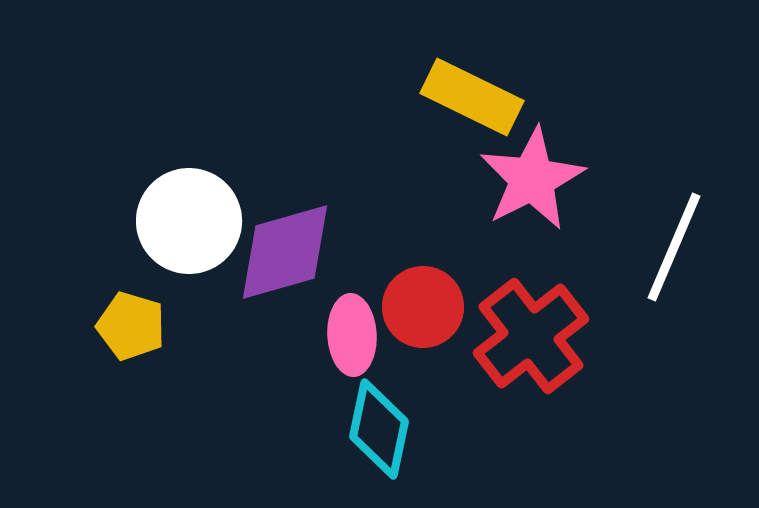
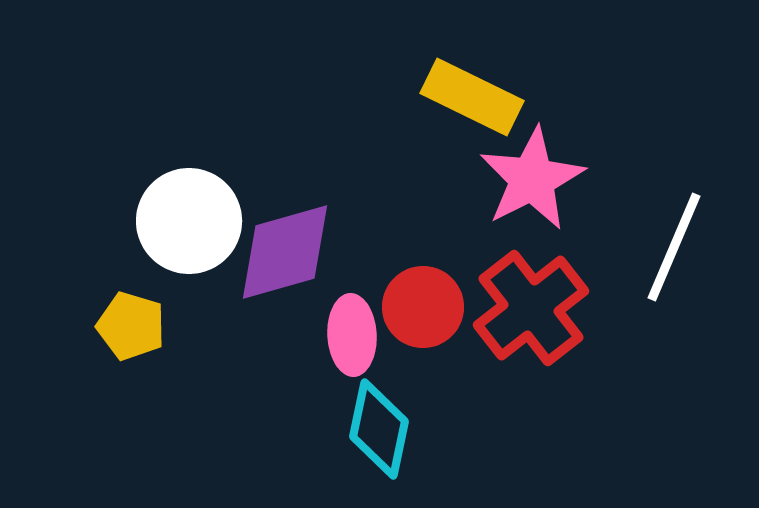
red cross: moved 28 px up
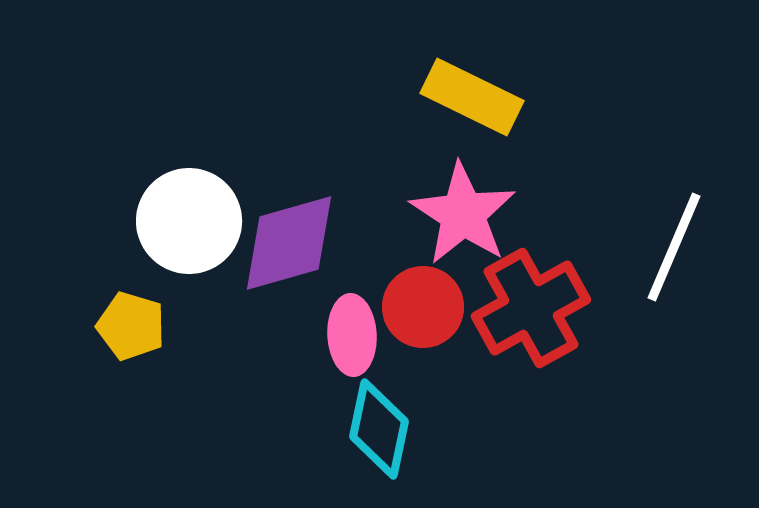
pink star: moved 69 px left, 35 px down; rotated 12 degrees counterclockwise
purple diamond: moved 4 px right, 9 px up
red cross: rotated 9 degrees clockwise
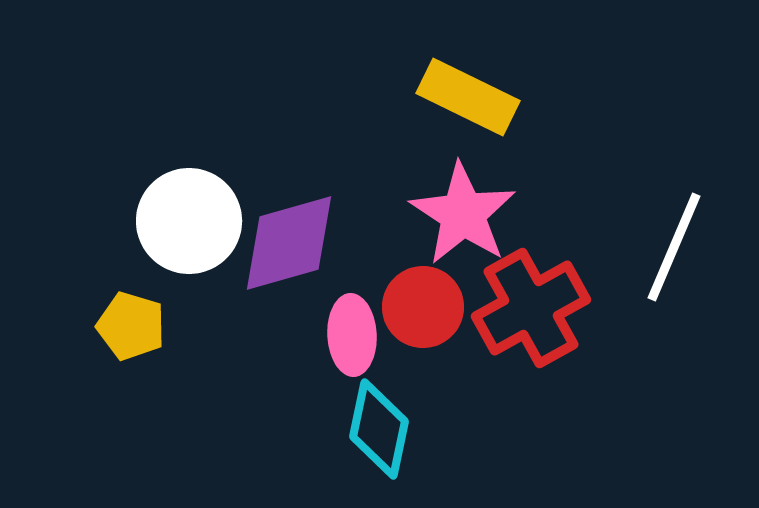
yellow rectangle: moved 4 px left
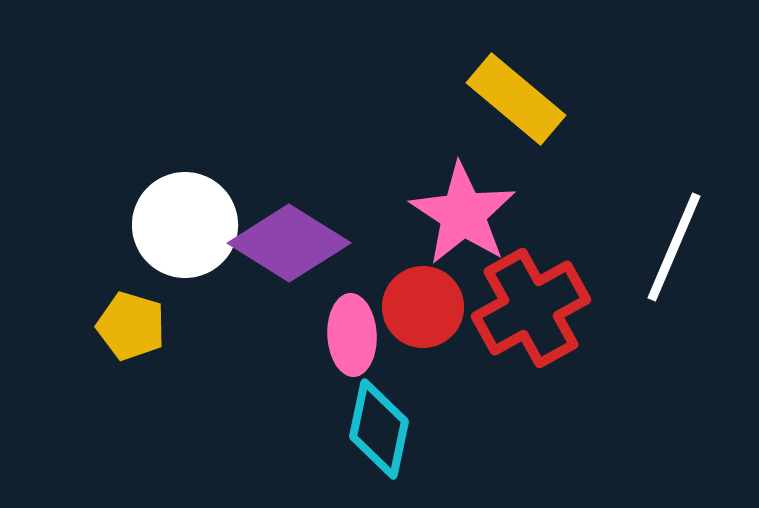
yellow rectangle: moved 48 px right, 2 px down; rotated 14 degrees clockwise
white circle: moved 4 px left, 4 px down
purple diamond: rotated 48 degrees clockwise
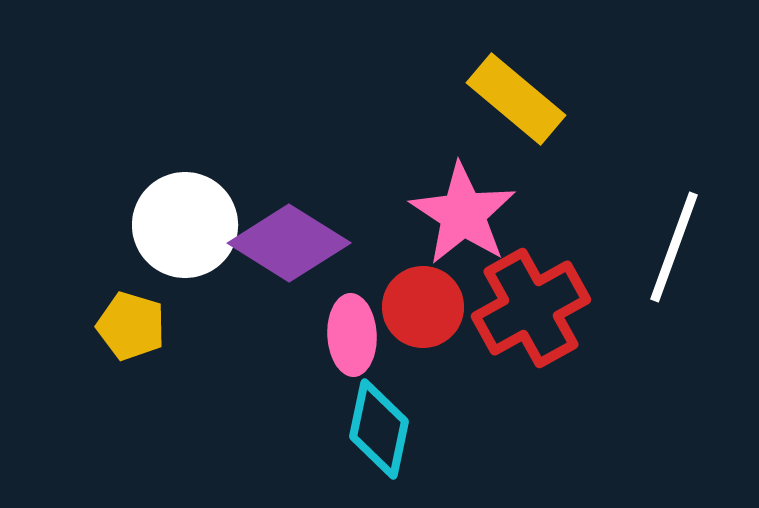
white line: rotated 3 degrees counterclockwise
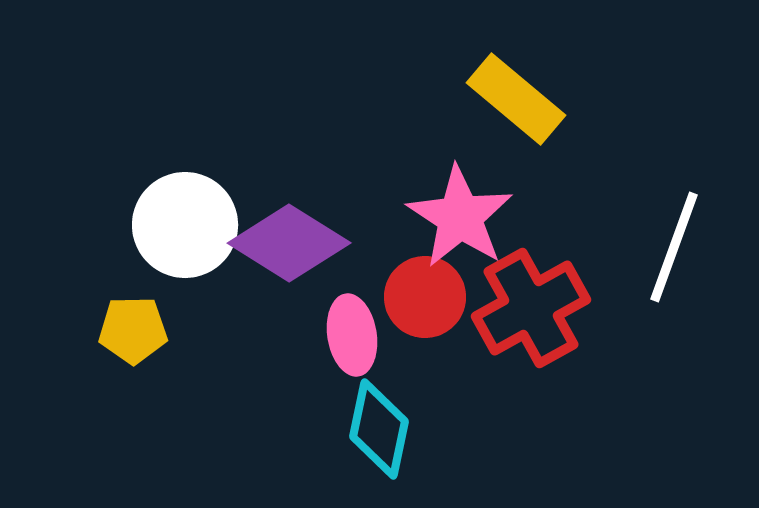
pink star: moved 3 px left, 3 px down
red circle: moved 2 px right, 10 px up
yellow pentagon: moved 2 px right, 4 px down; rotated 18 degrees counterclockwise
pink ellipse: rotated 6 degrees counterclockwise
